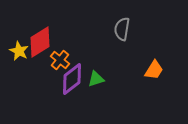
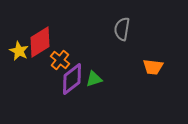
orange trapezoid: moved 1 px left, 3 px up; rotated 65 degrees clockwise
green triangle: moved 2 px left
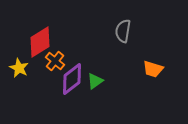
gray semicircle: moved 1 px right, 2 px down
yellow star: moved 17 px down
orange cross: moved 5 px left, 1 px down
orange trapezoid: moved 2 px down; rotated 10 degrees clockwise
green triangle: moved 1 px right, 2 px down; rotated 18 degrees counterclockwise
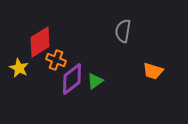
orange cross: moved 1 px right, 1 px up; rotated 18 degrees counterclockwise
orange trapezoid: moved 2 px down
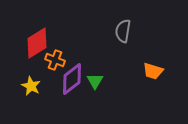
red diamond: moved 3 px left, 1 px down
orange cross: moved 1 px left
yellow star: moved 12 px right, 18 px down
green triangle: rotated 24 degrees counterclockwise
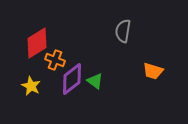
green triangle: rotated 24 degrees counterclockwise
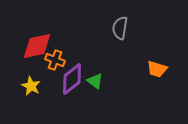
gray semicircle: moved 3 px left, 3 px up
red diamond: moved 3 px down; rotated 20 degrees clockwise
orange trapezoid: moved 4 px right, 2 px up
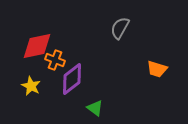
gray semicircle: rotated 20 degrees clockwise
green triangle: moved 27 px down
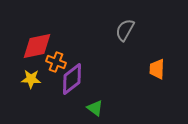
gray semicircle: moved 5 px right, 2 px down
orange cross: moved 1 px right, 2 px down
orange trapezoid: rotated 75 degrees clockwise
yellow star: moved 7 px up; rotated 24 degrees counterclockwise
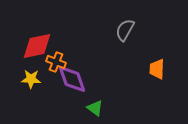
purple diamond: rotated 72 degrees counterclockwise
